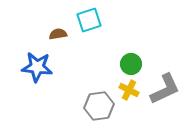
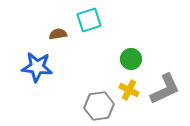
green circle: moved 5 px up
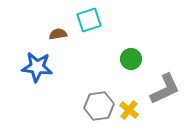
yellow cross: moved 20 px down; rotated 12 degrees clockwise
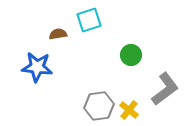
green circle: moved 4 px up
gray L-shape: rotated 12 degrees counterclockwise
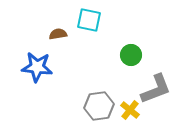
cyan square: rotated 30 degrees clockwise
gray L-shape: moved 9 px left; rotated 16 degrees clockwise
yellow cross: moved 1 px right
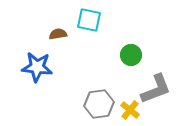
gray hexagon: moved 2 px up
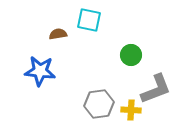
blue star: moved 3 px right, 4 px down
yellow cross: moved 1 px right; rotated 36 degrees counterclockwise
